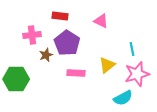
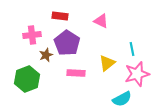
yellow triangle: moved 2 px up
green hexagon: moved 11 px right; rotated 20 degrees counterclockwise
cyan semicircle: moved 1 px left, 1 px down
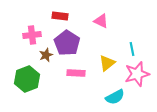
cyan semicircle: moved 7 px left, 2 px up
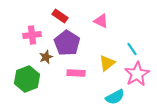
red rectangle: rotated 28 degrees clockwise
cyan line: rotated 24 degrees counterclockwise
brown star: moved 2 px down
pink star: rotated 15 degrees counterclockwise
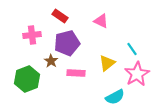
purple pentagon: rotated 25 degrees clockwise
brown star: moved 5 px right, 4 px down; rotated 16 degrees counterclockwise
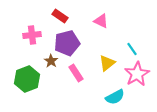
pink rectangle: rotated 54 degrees clockwise
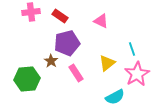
pink cross: moved 1 px left, 23 px up
cyan line: rotated 16 degrees clockwise
green hexagon: rotated 15 degrees clockwise
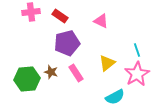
cyan line: moved 5 px right, 1 px down
brown star: moved 11 px down; rotated 16 degrees counterclockwise
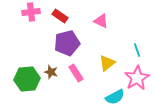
pink star: moved 4 px down
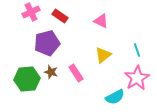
pink cross: rotated 18 degrees counterclockwise
purple pentagon: moved 20 px left
yellow triangle: moved 4 px left, 8 px up
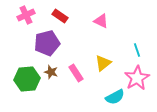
pink cross: moved 5 px left, 3 px down
yellow triangle: moved 8 px down
